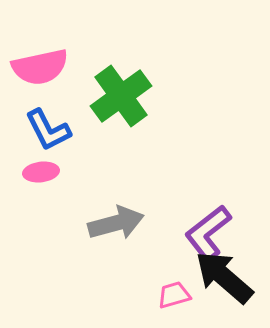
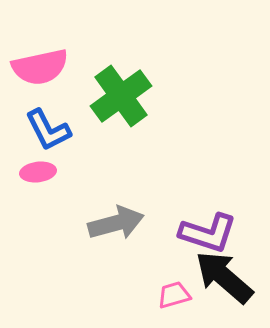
pink ellipse: moved 3 px left
purple L-shape: rotated 124 degrees counterclockwise
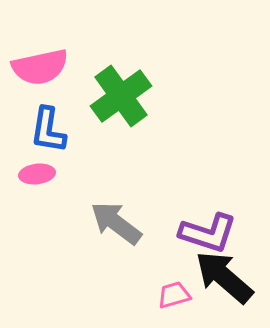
blue L-shape: rotated 36 degrees clockwise
pink ellipse: moved 1 px left, 2 px down
gray arrow: rotated 128 degrees counterclockwise
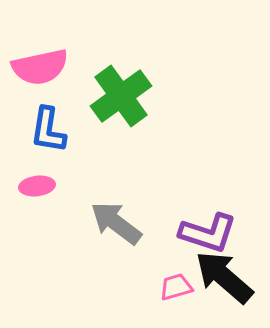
pink ellipse: moved 12 px down
pink trapezoid: moved 2 px right, 8 px up
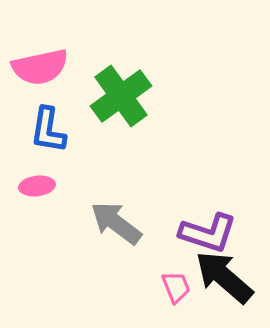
pink trapezoid: rotated 84 degrees clockwise
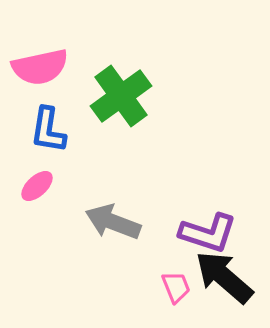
pink ellipse: rotated 36 degrees counterclockwise
gray arrow: moved 3 px left, 1 px up; rotated 16 degrees counterclockwise
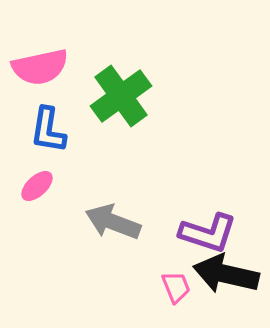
black arrow: moved 2 px right, 3 px up; rotated 28 degrees counterclockwise
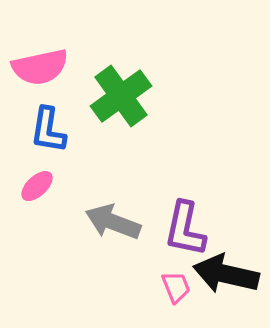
purple L-shape: moved 23 px left, 4 px up; rotated 84 degrees clockwise
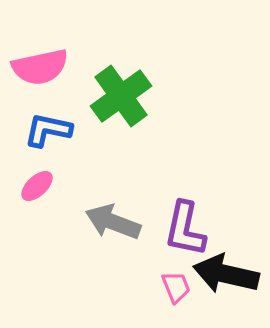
blue L-shape: rotated 93 degrees clockwise
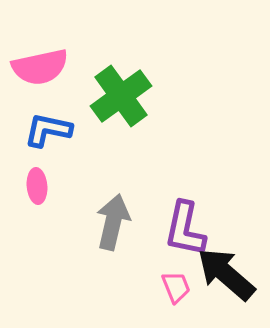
pink ellipse: rotated 52 degrees counterclockwise
gray arrow: rotated 82 degrees clockwise
black arrow: rotated 28 degrees clockwise
